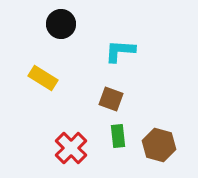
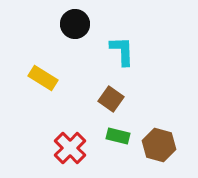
black circle: moved 14 px right
cyan L-shape: moved 2 px right; rotated 84 degrees clockwise
brown square: rotated 15 degrees clockwise
green rectangle: rotated 70 degrees counterclockwise
red cross: moved 1 px left
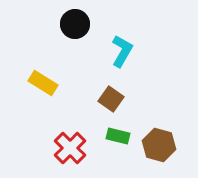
cyan L-shape: rotated 32 degrees clockwise
yellow rectangle: moved 5 px down
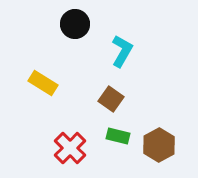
brown hexagon: rotated 16 degrees clockwise
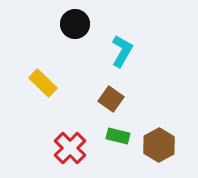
yellow rectangle: rotated 12 degrees clockwise
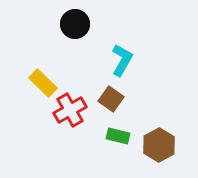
cyan L-shape: moved 9 px down
red cross: moved 38 px up; rotated 16 degrees clockwise
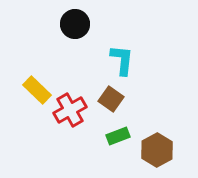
cyan L-shape: rotated 24 degrees counterclockwise
yellow rectangle: moved 6 px left, 7 px down
green rectangle: rotated 35 degrees counterclockwise
brown hexagon: moved 2 px left, 5 px down
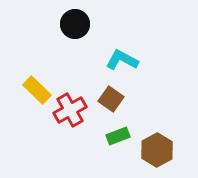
cyan L-shape: rotated 68 degrees counterclockwise
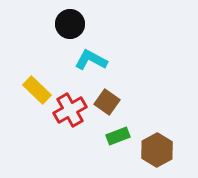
black circle: moved 5 px left
cyan L-shape: moved 31 px left
brown square: moved 4 px left, 3 px down
